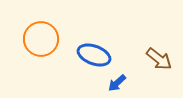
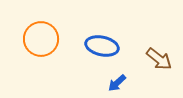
blue ellipse: moved 8 px right, 9 px up; rotated 8 degrees counterclockwise
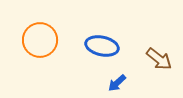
orange circle: moved 1 px left, 1 px down
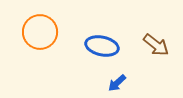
orange circle: moved 8 px up
brown arrow: moved 3 px left, 14 px up
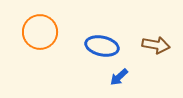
brown arrow: rotated 28 degrees counterclockwise
blue arrow: moved 2 px right, 6 px up
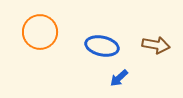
blue arrow: moved 1 px down
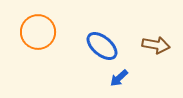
orange circle: moved 2 px left
blue ellipse: rotated 28 degrees clockwise
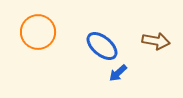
brown arrow: moved 4 px up
blue arrow: moved 1 px left, 5 px up
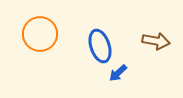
orange circle: moved 2 px right, 2 px down
blue ellipse: moved 2 px left; rotated 32 degrees clockwise
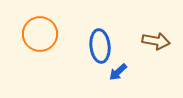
blue ellipse: rotated 12 degrees clockwise
blue arrow: moved 1 px up
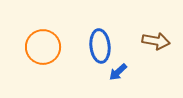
orange circle: moved 3 px right, 13 px down
